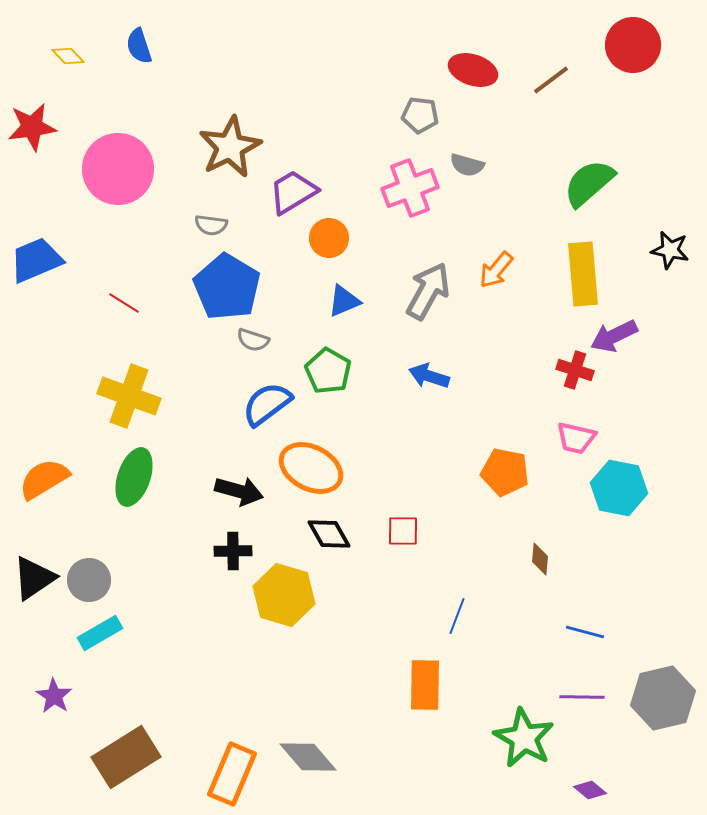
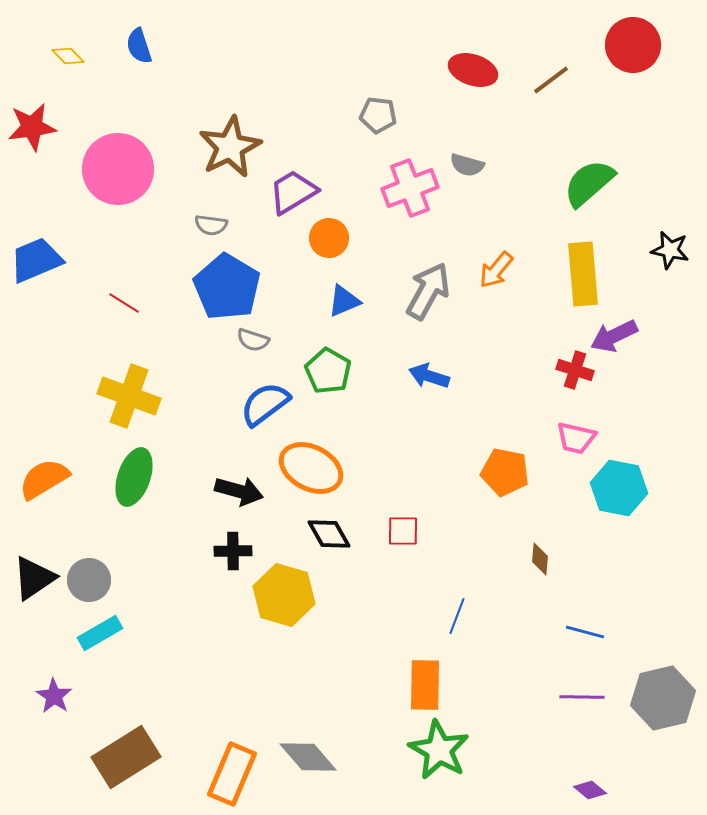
gray pentagon at (420, 115): moved 42 px left
blue semicircle at (267, 404): moved 2 px left
green star at (524, 738): moved 85 px left, 12 px down
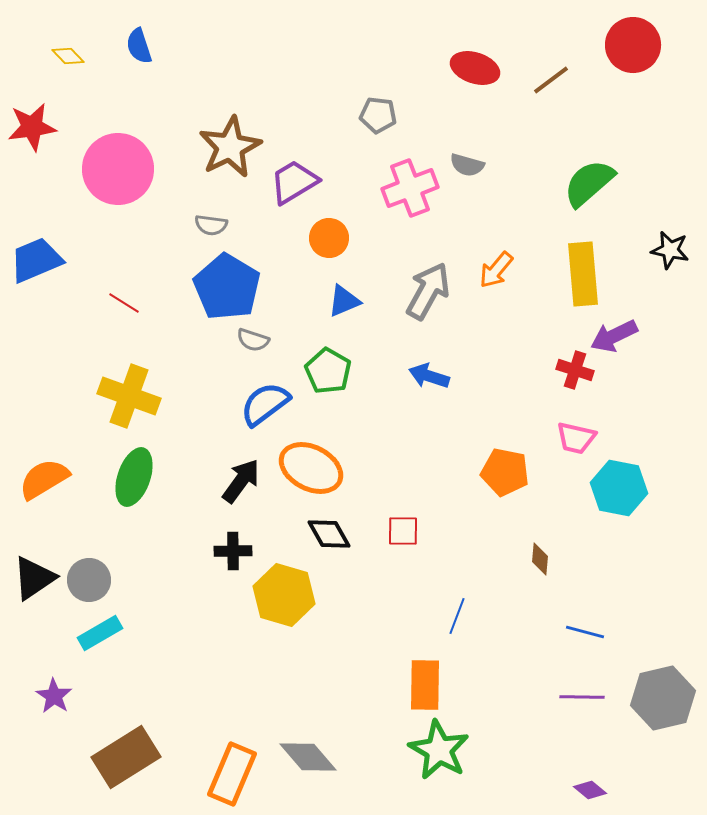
red ellipse at (473, 70): moved 2 px right, 2 px up
purple trapezoid at (293, 192): moved 1 px right, 10 px up
black arrow at (239, 491): moved 2 px right, 10 px up; rotated 69 degrees counterclockwise
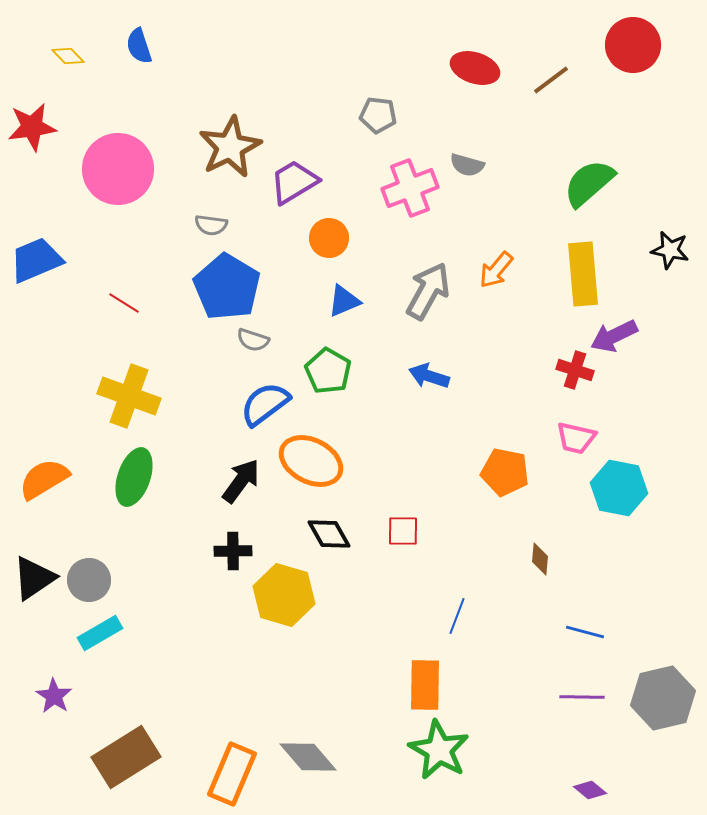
orange ellipse at (311, 468): moved 7 px up
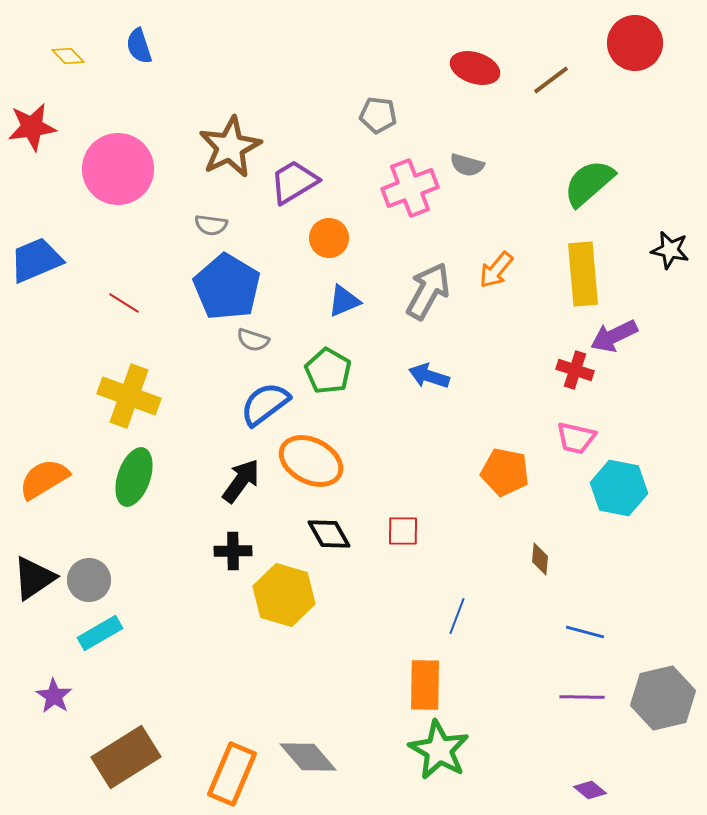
red circle at (633, 45): moved 2 px right, 2 px up
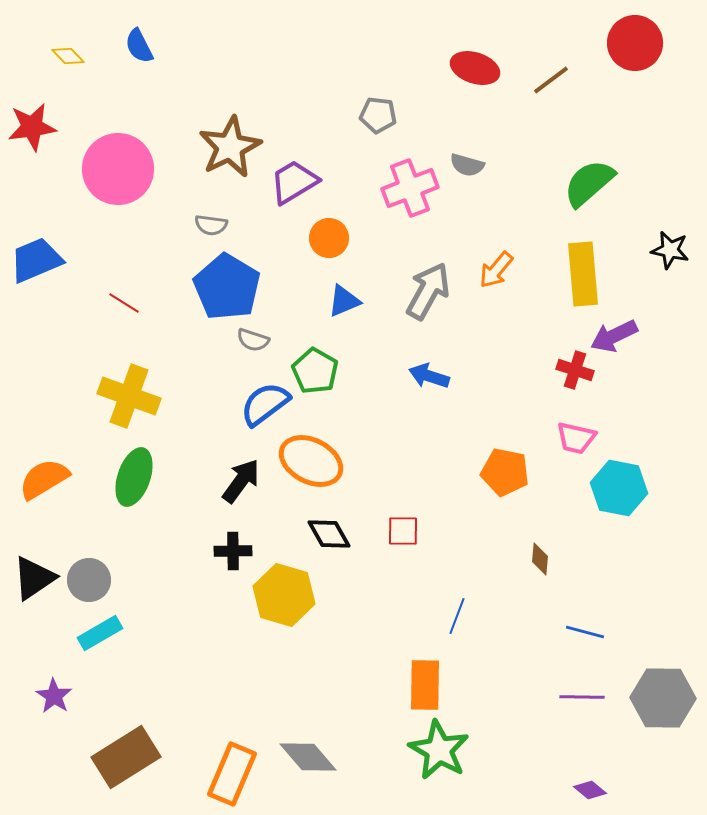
blue semicircle at (139, 46): rotated 9 degrees counterclockwise
green pentagon at (328, 371): moved 13 px left
gray hexagon at (663, 698): rotated 14 degrees clockwise
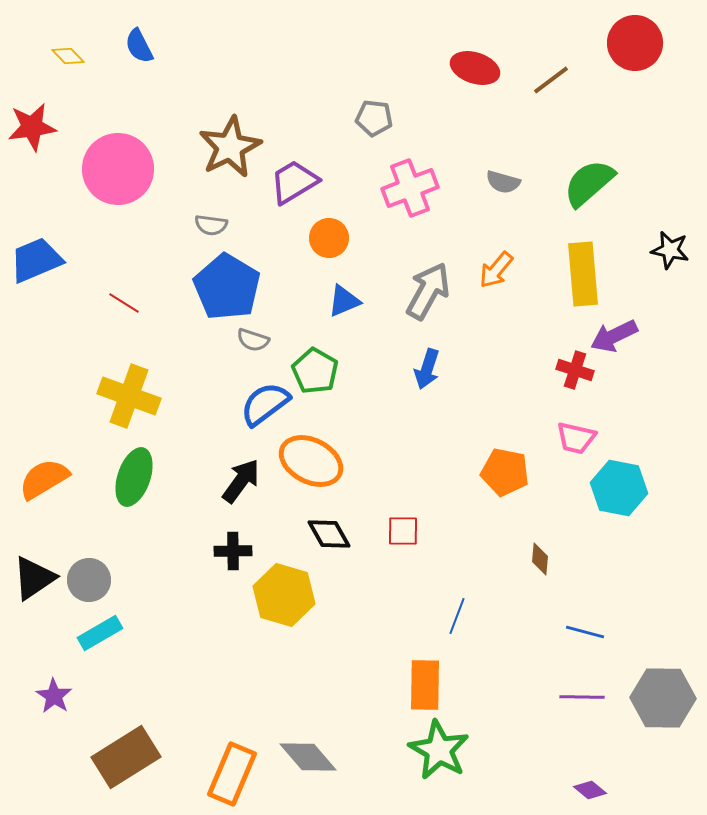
gray pentagon at (378, 115): moved 4 px left, 3 px down
gray semicircle at (467, 165): moved 36 px right, 17 px down
blue arrow at (429, 376): moved 2 px left, 7 px up; rotated 90 degrees counterclockwise
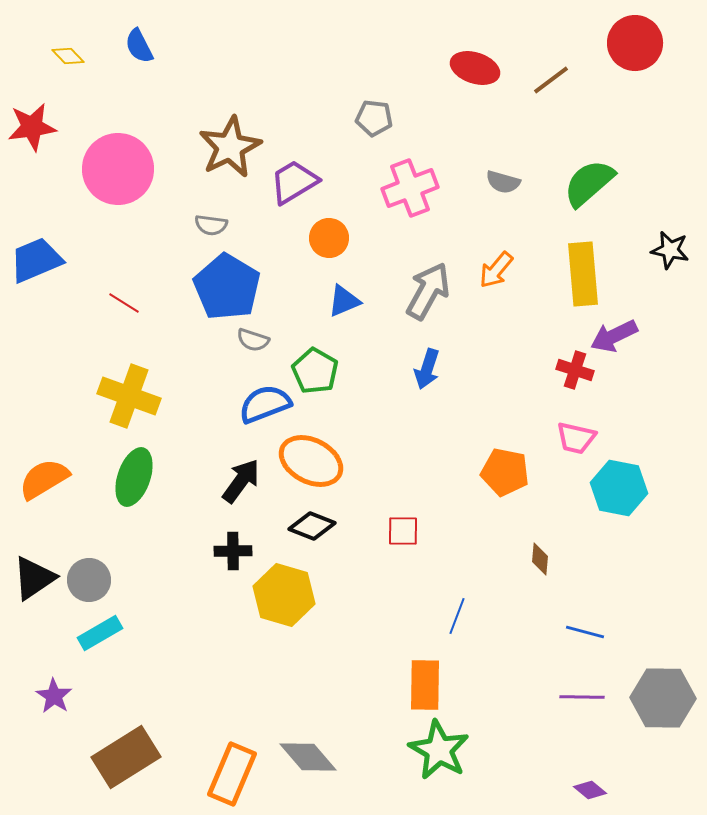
blue semicircle at (265, 404): rotated 16 degrees clockwise
black diamond at (329, 534): moved 17 px left, 8 px up; rotated 39 degrees counterclockwise
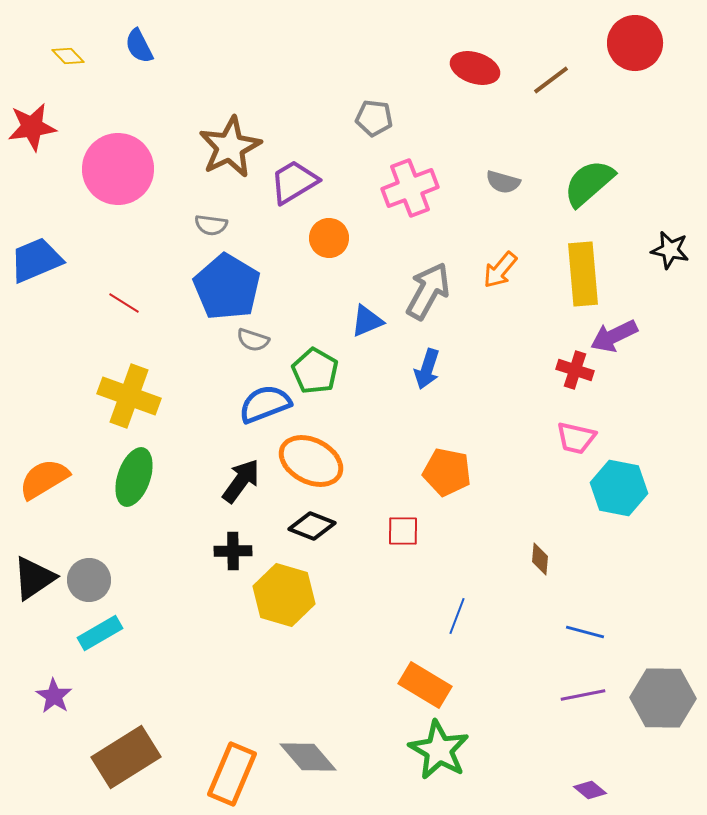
orange arrow at (496, 270): moved 4 px right
blue triangle at (344, 301): moved 23 px right, 20 px down
orange pentagon at (505, 472): moved 58 px left
orange rectangle at (425, 685): rotated 60 degrees counterclockwise
purple line at (582, 697): moved 1 px right, 2 px up; rotated 12 degrees counterclockwise
